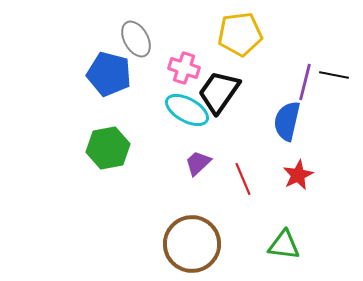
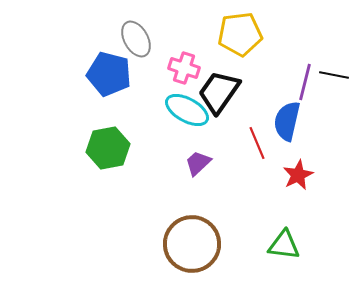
red line: moved 14 px right, 36 px up
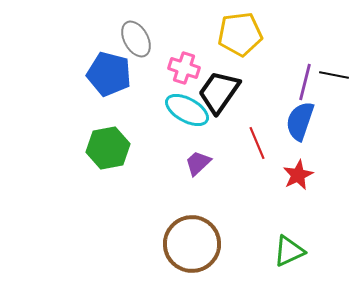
blue semicircle: moved 13 px right; rotated 6 degrees clockwise
green triangle: moved 5 px right, 6 px down; rotated 32 degrees counterclockwise
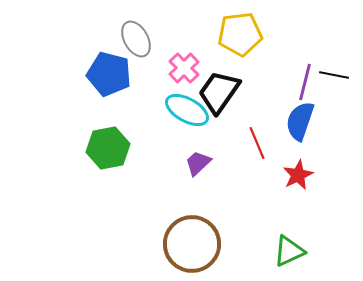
pink cross: rotated 28 degrees clockwise
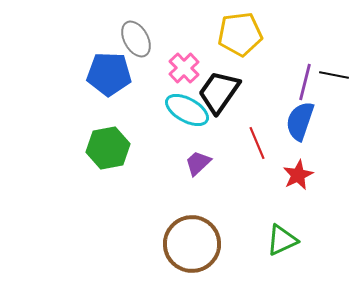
blue pentagon: rotated 12 degrees counterclockwise
green triangle: moved 7 px left, 11 px up
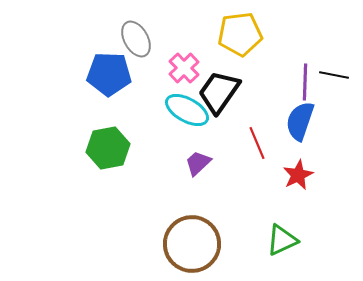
purple line: rotated 12 degrees counterclockwise
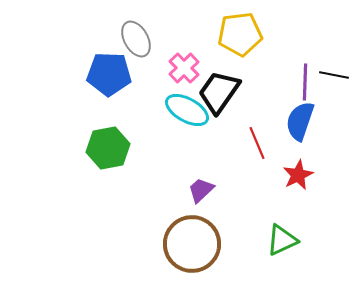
purple trapezoid: moved 3 px right, 27 px down
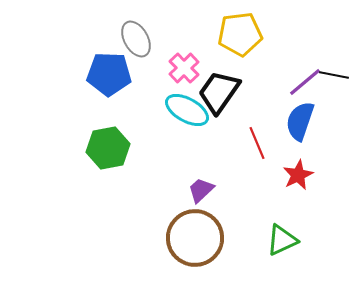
purple line: rotated 48 degrees clockwise
brown circle: moved 3 px right, 6 px up
